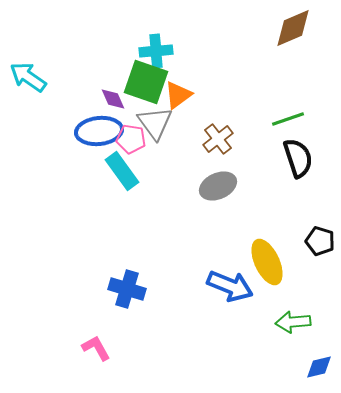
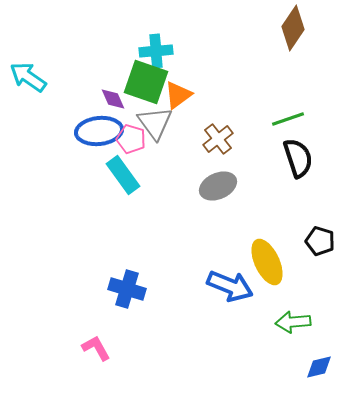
brown diamond: rotated 33 degrees counterclockwise
pink pentagon: rotated 8 degrees clockwise
cyan rectangle: moved 1 px right, 4 px down
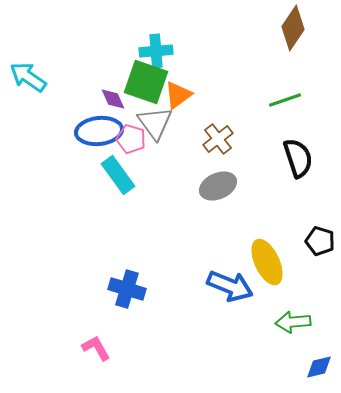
green line: moved 3 px left, 19 px up
cyan rectangle: moved 5 px left
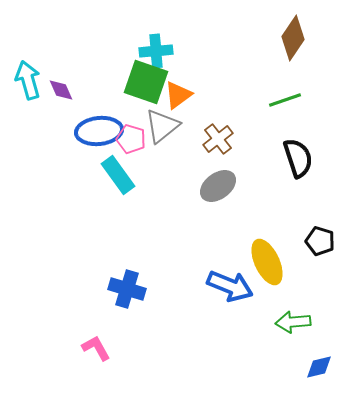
brown diamond: moved 10 px down
cyan arrow: moved 3 px down; rotated 39 degrees clockwise
purple diamond: moved 52 px left, 9 px up
gray triangle: moved 7 px right, 3 px down; rotated 27 degrees clockwise
gray ellipse: rotated 12 degrees counterclockwise
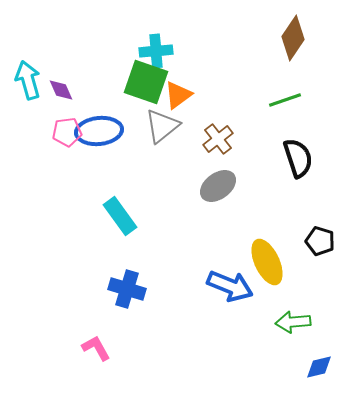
pink pentagon: moved 64 px left, 7 px up; rotated 24 degrees counterclockwise
cyan rectangle: moved 2 px right, 41 px down
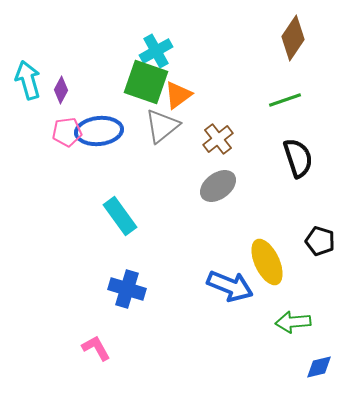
cyan cross: rotated 24 degrees counterclockwise
purple diamond: rotated 52 degrees clockwise
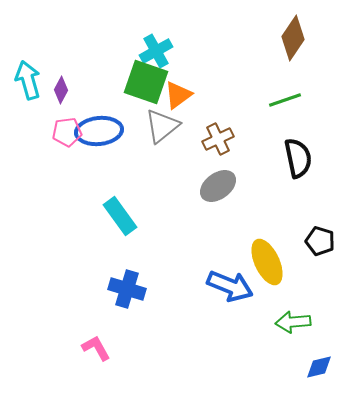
brown cross: rotated 12 degrees clockwise
black semicircle: rotated 6 degrees clockwise
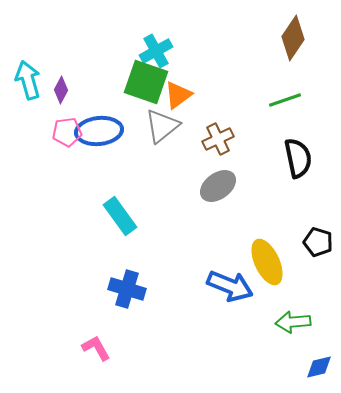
black pentagon: moved 2 px left, 1 px down
